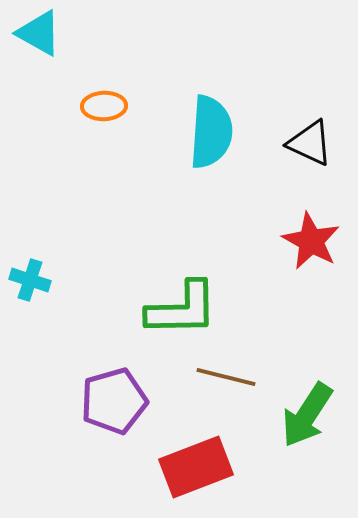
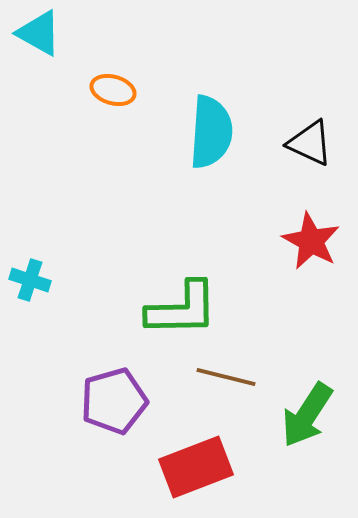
orange ellipse: moved 9 px right, 16 px up; rotated 18 degrees clockwise
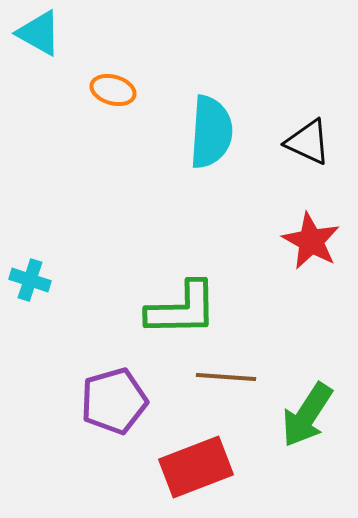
black triangle: moved 2 px left, 1 px up
brown line: rotated 10 degrees counterclockwise
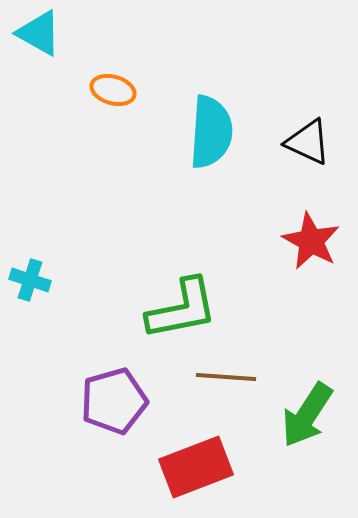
green L-shape: rotated 10 degrees counterclockwise
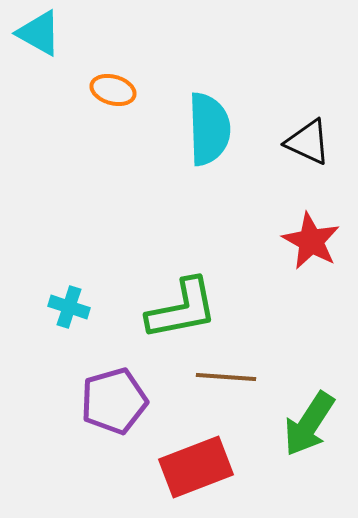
cyan semicircle: moved 2 px left, 3 px up; rotated 6 degrees counterclockwise
cyan cross: moved 39 px right, 27 px down
green arrow: moved 2 px right, 9 px down
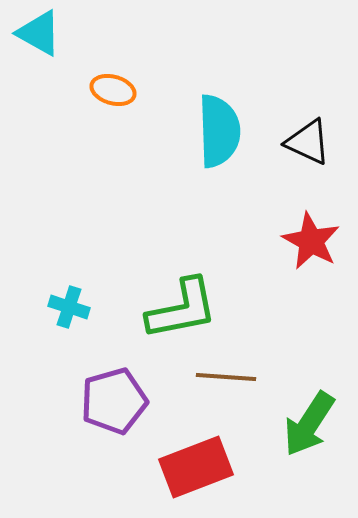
cyan semicircle: moved 10 px right, 2 px down
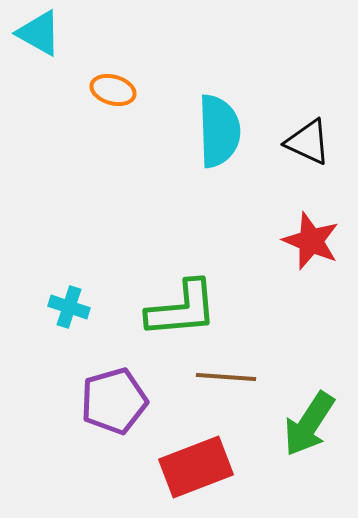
red star: rotated 6 degrees counterclockwise
green L-shape: rotated 6 degrees clockwise
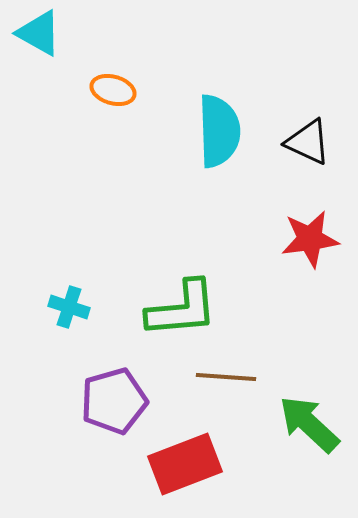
red star: moved 1 px left, 2 px up; rotated 30 degrees counterclockwise
green arrow: rotated 100 degrees clockwise
red rectangle: moved 11 px left, 3 px up
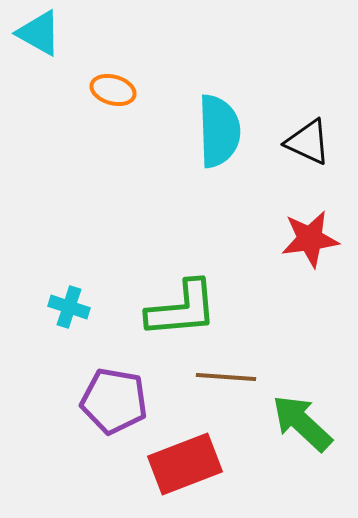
purple pentagon: rotated 26 degrees clockwise
green arrow: moved 7 px left, 1 px up
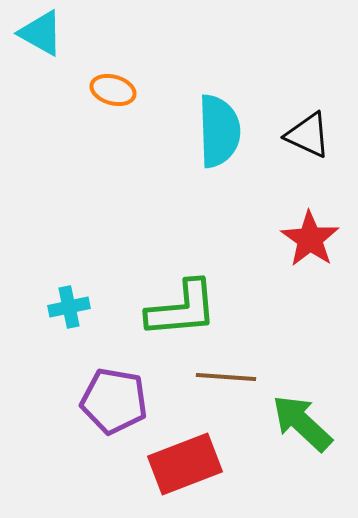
cyan triangle: moved 2 px right
black triangle: moved 7 px up
red star: rotated 30 degrees counterclockwise
cyan cross: rotated 30 degrees counterclockwise
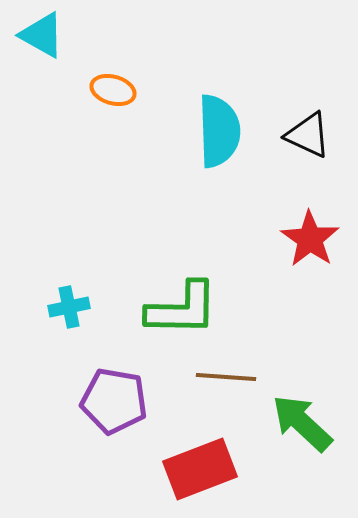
cyan triangle: moved 1 px right, 2 px down
green L-shape: rotated 6 degrees clockwise
red rectangle: moved 15 px right, 5 px down
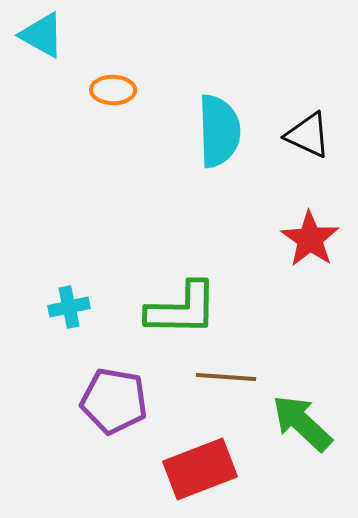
orange ellipse: rotated 15 degrees counterclockwise
